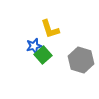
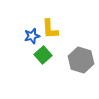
yellow L-shape: rotated 15 degrees clockwise
blue star: moved 2 px left, 10 px up
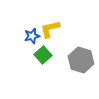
yellow L-shape: rotated 80 degrees clockwise
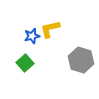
green square: moved 18 px left, 8 px down
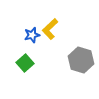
yellow L-shape: rotated 30 degrees counterclockwise
blue star: moved 1 px up
